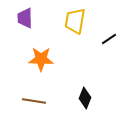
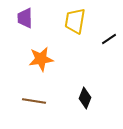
orange star: rotated 10 degrees counterclockwise
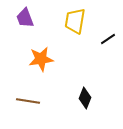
purple trapezoid: rotated 20 degrees counterclockwise
black line: moved 1 px left
brown line: moved 6 px left
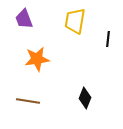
purple trapezoid: moved 1 px left, 1 px down
black line: rotated 49 degrees counterclockwise
orange star: moved 4 px left
